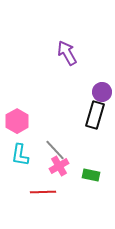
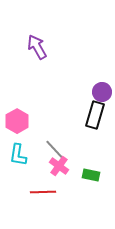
purple arrow: moved 30 px left, 6 px up
cyan L-shape: moved 2 px left
pink cross: rotated 24 degrees counterclockwise
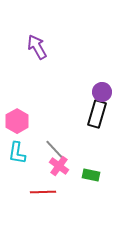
black rectangle: moved 2 px right, 1 px up
cyan L-shape: moved 1 px left, 2 px up
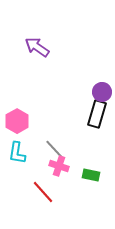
purple arrow: rotated 25 degrees counterclockwise
pink cross: rotated 18 degrees counterclockwise
red line: rotated 50 degrees clockwise
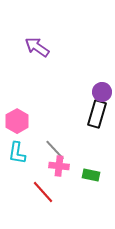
pink cross: rotated 12 degrees counterclockwise
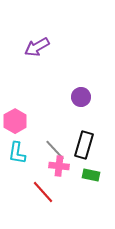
purple arrow: rotated 65 degrees counterclockwise
purple circle: moved 21 px left, 5 px down
black rectangle: moved 13 px left, 31 px down
pink hexagon: moved 2 px left
